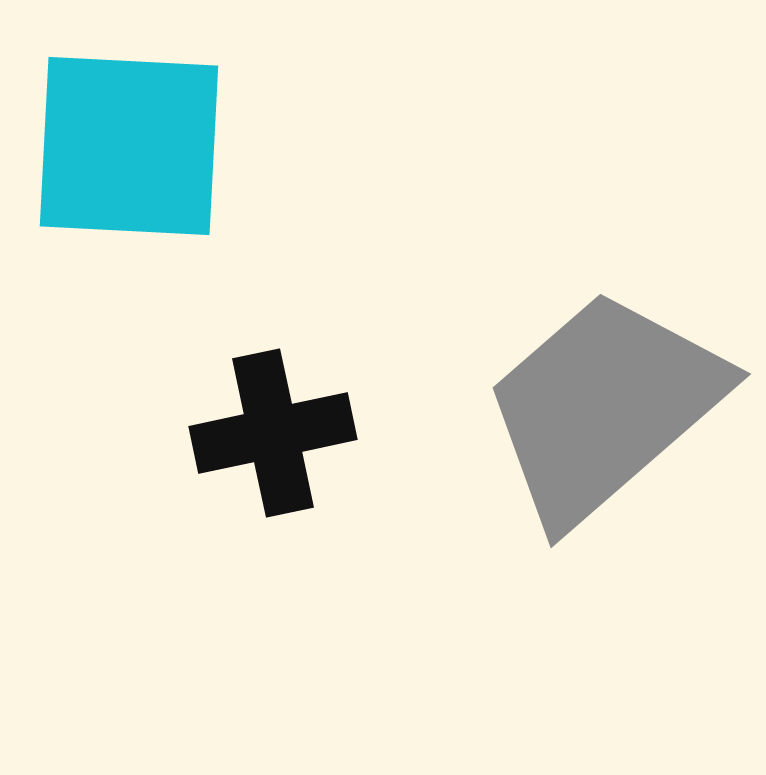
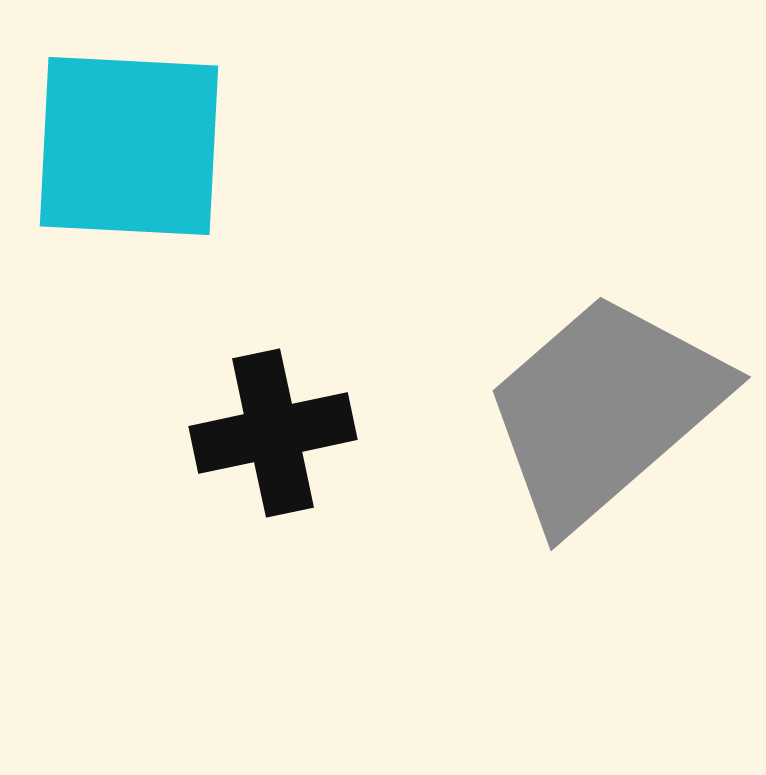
gray trapezoid: moved 3 px down
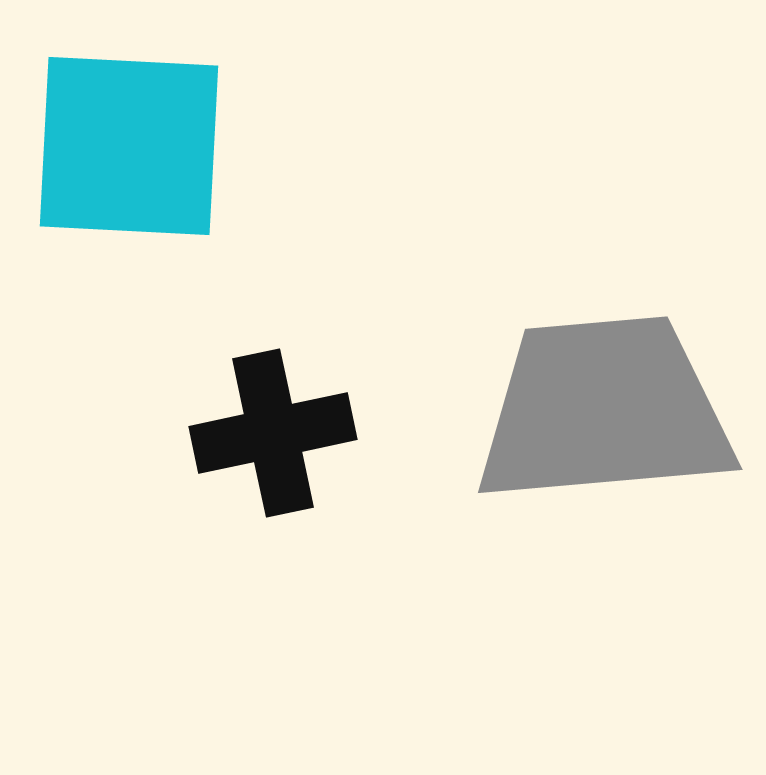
gray trapezoid: rotated 36 degrees clockwise
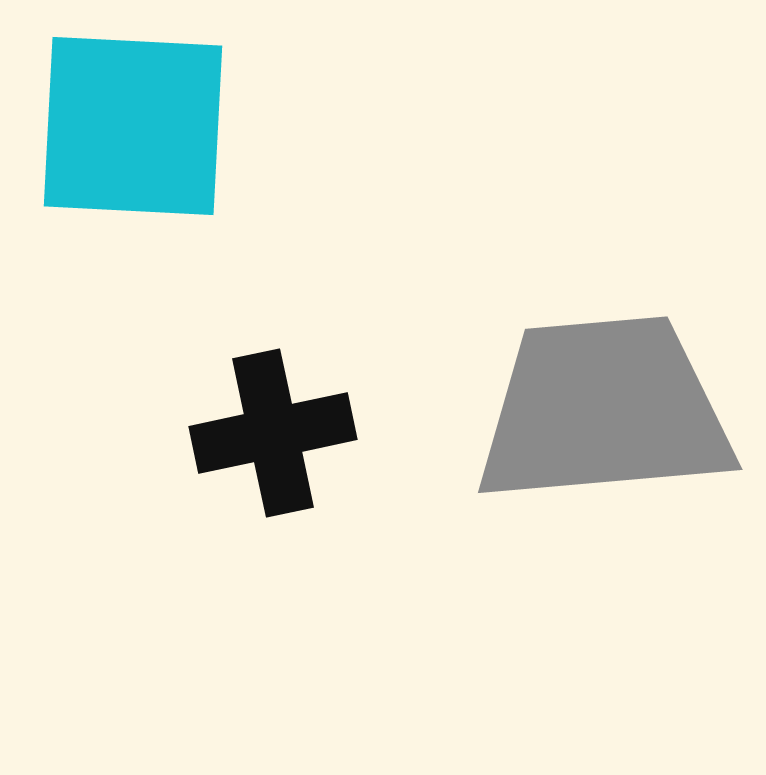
cyan square: moved 4 px right, 20 px up
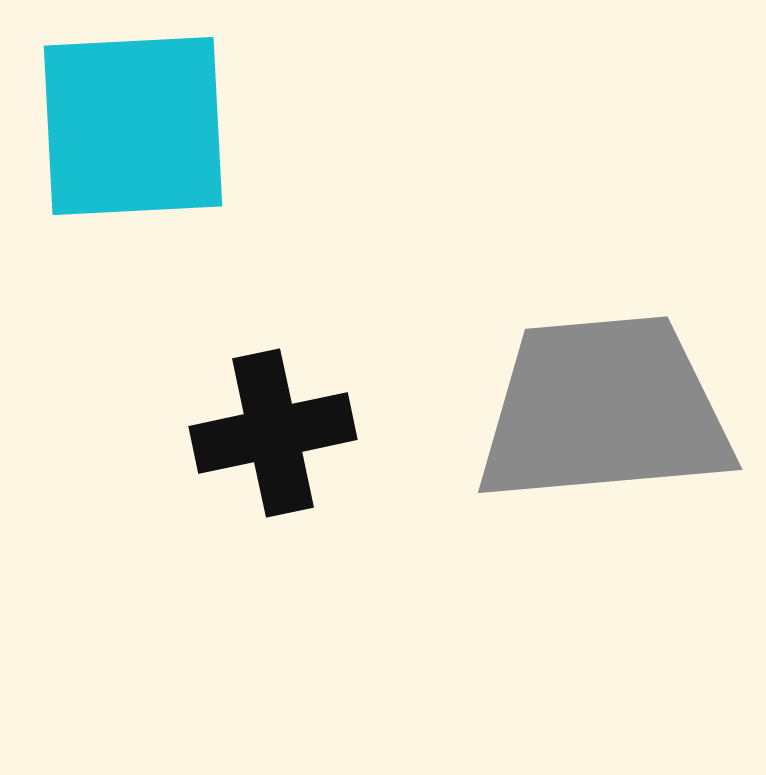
cyan square: rotated 6 degrees counterclockwise
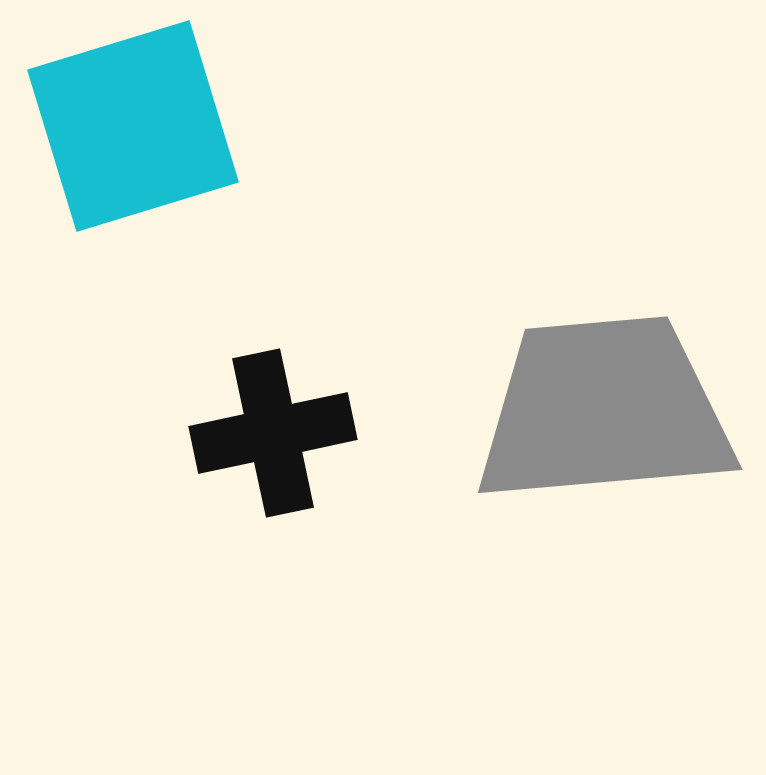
cyan square: rotated 14 degrees counterclockwise
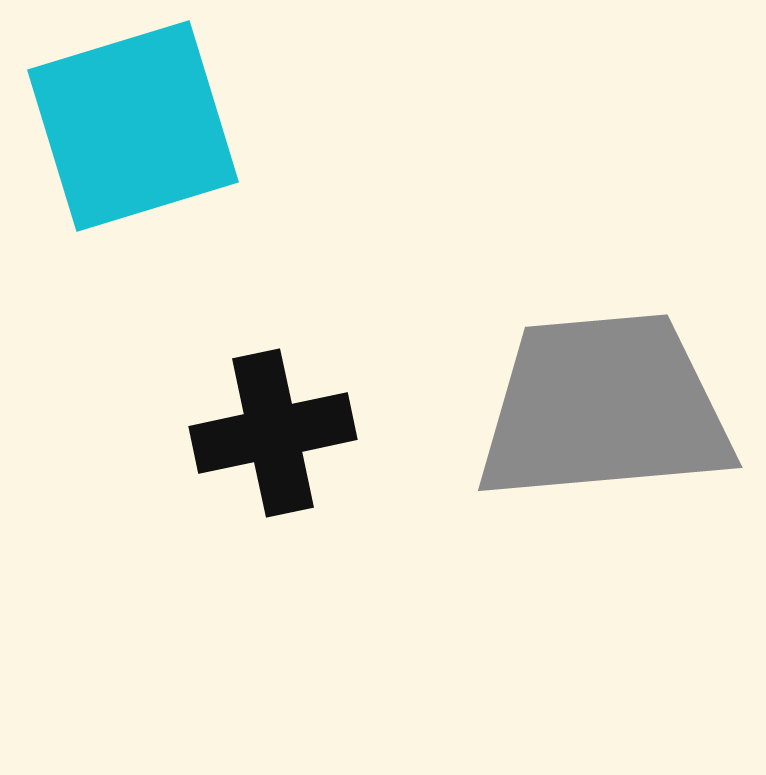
gray trapezoid: moved 2 px up
